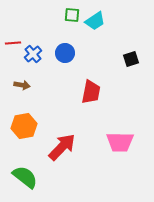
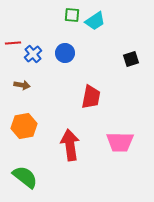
red trapezoid: moved 5 px down
red arrow: moved 8 px right, 2 px up; rotated 52 degrees counterclockwise
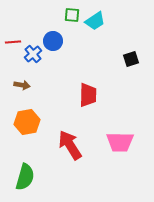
red line: moved 1 px up
blue circle: moved 12 px left, 12 px up
red trapezoid: moved 3 px left, 2 px up; rotated 10 degrees counterclockwise
orange hexagon: moved 3 px right, 4 px up
red arrow: rotated 24 degrees counterclockwise
green semicircle: rotated 68 degrees clockwise
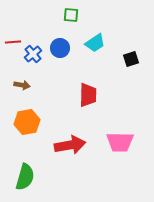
green square: moved 1 px left
cyan trapezoid: moved 22 px down
blue circle: moved 7 px right, 7 px down
red arrow: rotated 112 degrees clockwise
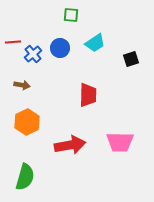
orange hexagon: rotated 15 degrees counterclockwise
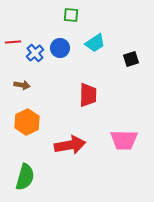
blue cross: moved 2 px right, 1 px up
pink trapezoid: moved 4 px right, 2 px up
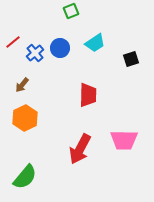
green square: moved 4 px up; rotated 28 degrees counterclockwise
red line: rotated 35 degrees counterclockwise
brown arrow: rotated 119 degrees clockwise
orange hexagon: moved 2 px left, 4 px up
red arrow: moved 10 px right, 4 px down; rotated 128 degrees clockwise
green semicircle: rotated 24 degrees clockwise
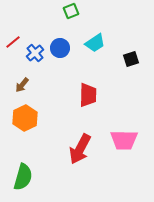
green semicircle: moved 2 px left; rotated 24 degrees counterclockwise
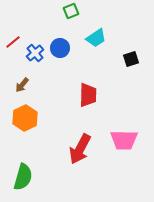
cyan trapezoid: moved 1 px right, 5 px up
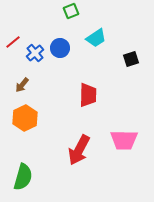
red arrow: moved 1 px left, 1 px down
